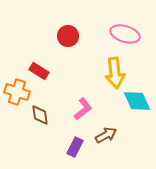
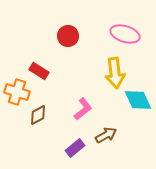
cyan diamond: moved 1 px right, 1 px up
brown diamond: moved 2 px left; rotated 70 degrees clockwise
purple rectangle: moved 1 px down; rotated 24 degrees clockwise
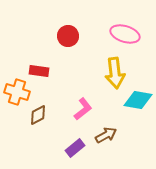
red rectangle: rotated 24 degrees counterclockwise
cyan diamond: rotated 56 degrees counterclockwise
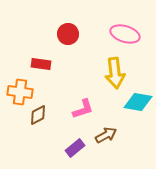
red circle: moved 2 px up
red rectangle: moved 2 px right, 7 px up
orange cross: moved 3 px right; rotated 10 degrees counterclockwise
cyan diamond: moved 2 px down
pink L-shape: rotated 20 degrees clockwise
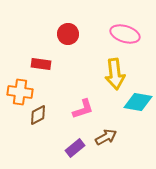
yellow arrow: moved 1 px down
brown arrow: moved 2 px down
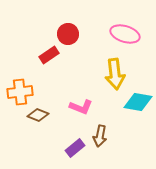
red rectangle: moved 8 px right, 9 px up; rotated 42 degrees counterclockwise
orange cross: rotated 15 degrees counterclockwise
pink L-shape: moved 2 px left, 2 px up; rotated 40 degrees clockwise
brown diamond: rotated 50 degrees clockwise
brown arrow: moved 6 px left, 1 px up; rotated 130 degrees clockwise
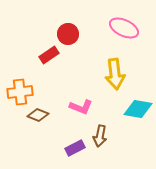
pink ellipse: moved 1 px left, 6 px up; rotated 8 degrees clockwise
cyan diamond: moved 7 px down
purple rectangle: rotated 12 degrees clockwise
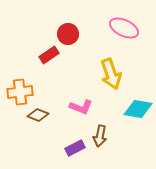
yellow arrow: moved 4 px left; rotated 12 degrees counterclockwise
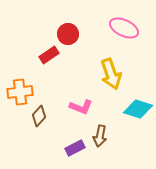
cyan diamond: rotated 8 degrees clockwise
brown diamond: moved 1 px right, 1 px down; rotated 70 degrees counterclockwise
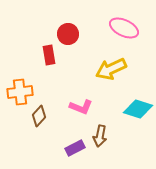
red rectangle: rotated 66 degrees counterclockwise
yellow arrow: moved 5 px up; rotated 84 degrees clockwise
